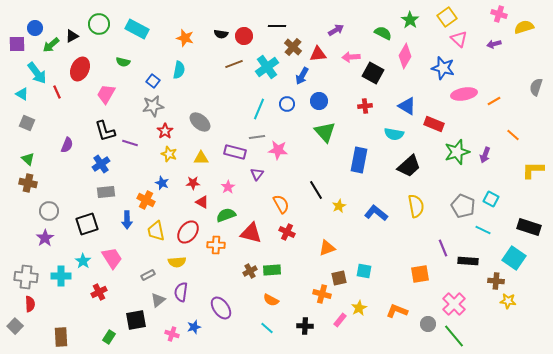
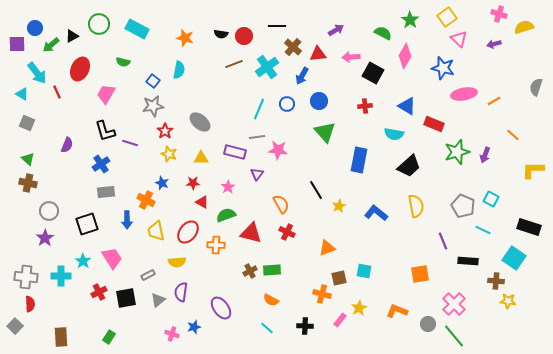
purple line at (443, 248): moved 7 px up
black square at (136, 320): moved 10 px left, 22 px up
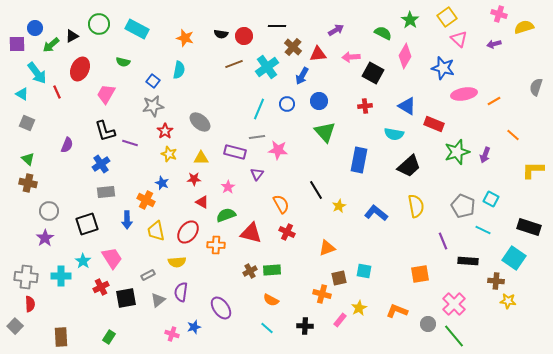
red star at (193, 183): moved 1 px right, 4 px up
red cross at (99, 292): moved 2 px right, 5 px up
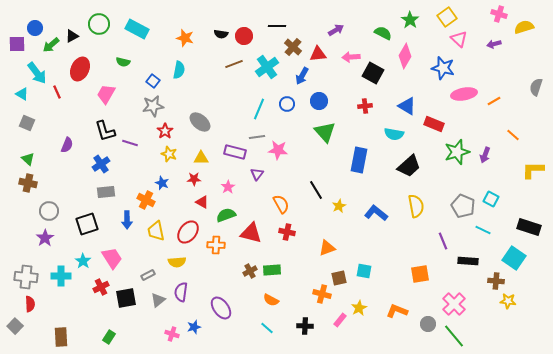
red cross at (287, 232): rotated 14 degrees counterclockwise
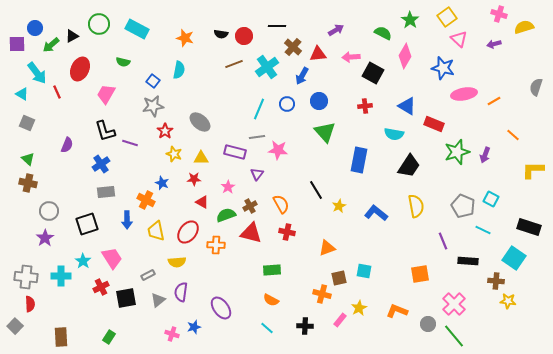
yellow star at (169, 154): moved 5 px right
black trapezoid at (409, 166): rotated 15 degrees counterclockwise
brown cross at (250, 271): moved 65 px up
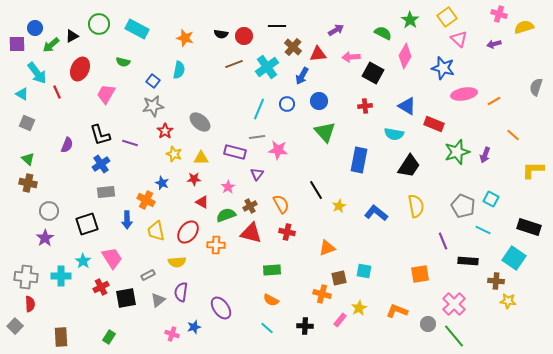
black L-shape at (105, 131): moved 5 px left, 4 px down
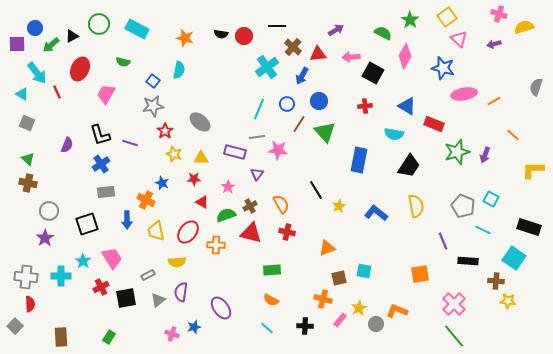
brown line at (234, 64): moved 65 px right, 60 px down; rotated 36 degrees counterclockwise
orange cross at (322, 294): moved 1 px right, 5 px down
gray circle at (428, 324): moved 52 px left
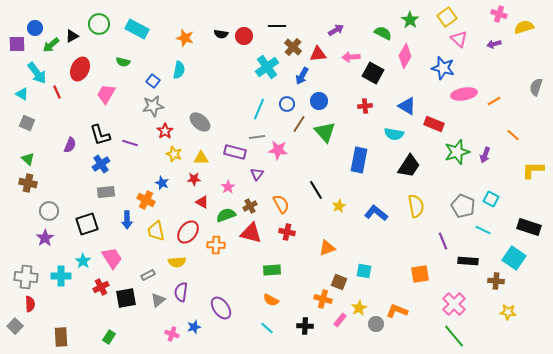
purple semicircle at (67, 145): moved 3 px right
brown square at (339, 278): moved 4 px down; rotated 35 degrees clockwise
yellow star at (508, 301): moved 11 px down
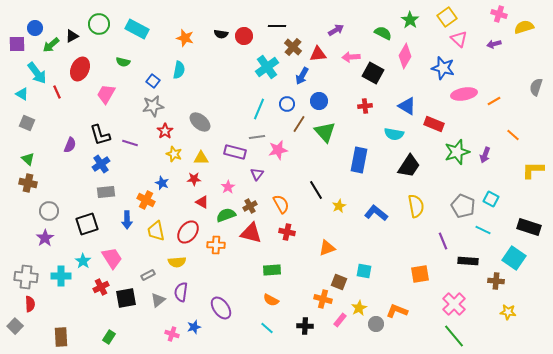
pink star at (278, 150): rotated 18 degrees counterclockwise
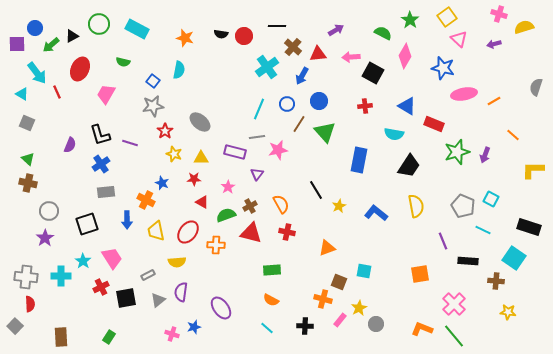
orange L-shape at (397, 311): moved 25 px right, 18 px down
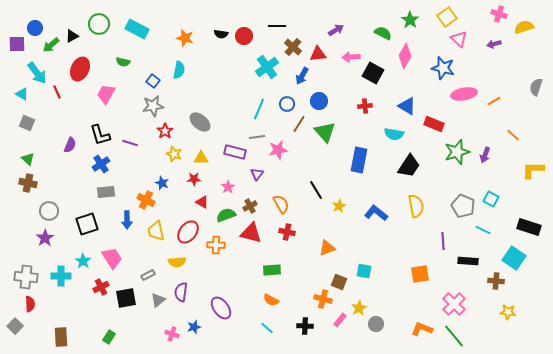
purple line at (443, 241): rotated 18 degrees clockwise
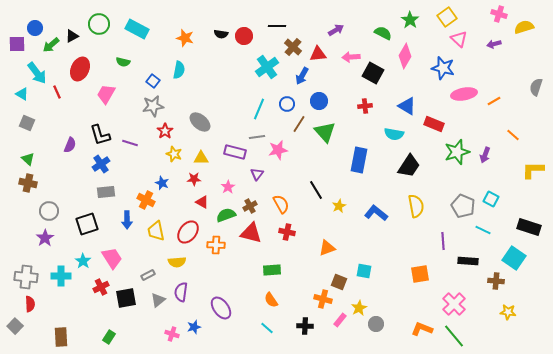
orange semicircle at (271, 300): rotated 28 degrees clockwise
